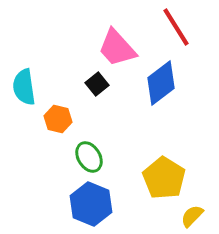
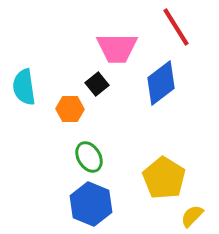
pink trapezoid: rotated 48 degrees counterclockwise
orange hexagon: moved 12 px right, 10 px up; rotated 12 degrees counterclockwise
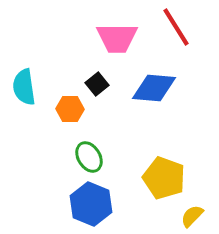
pink trapezoid: moved 10 px up
blue diamond: moved 7 px left, 5 px down; rotated 42 degrees clockwise
yellow pentagon: rotated 12 degrees counterclockwise
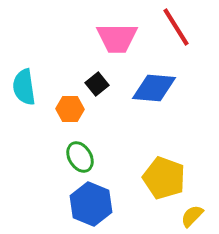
green ellipse: moved 9 px left
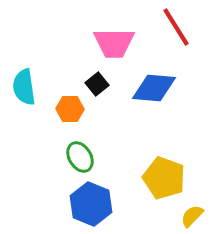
pink trapezoid: moved 3 px left, 5 px down
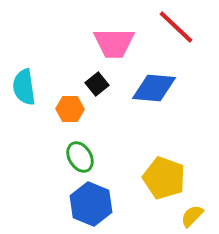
red line: rotated 15 degrees counterclockwise
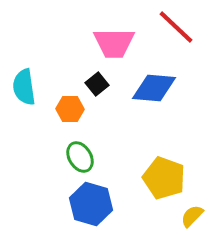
blue hexagon: rotated 6 degrees counterclockwise
